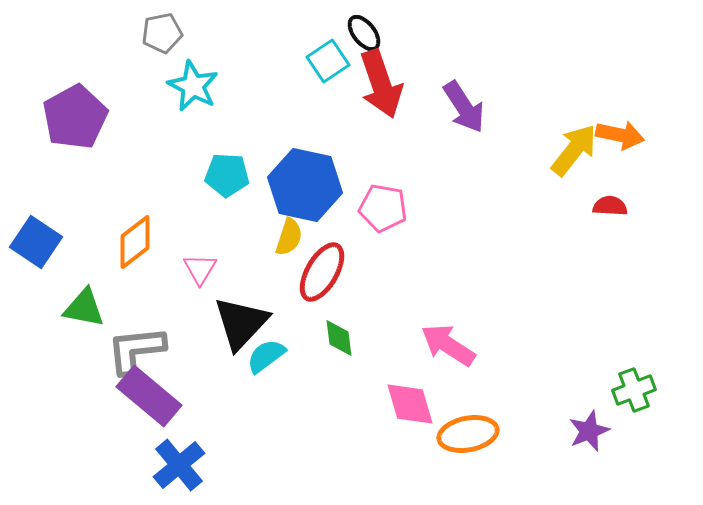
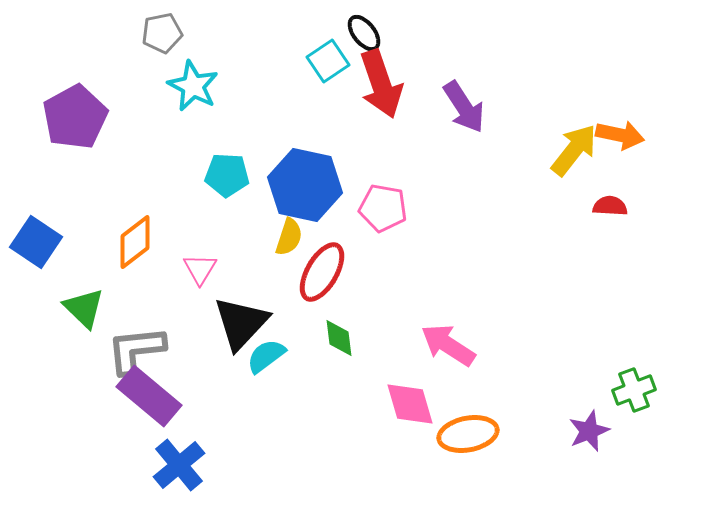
green triangle: rotated 33 degrees clockwise
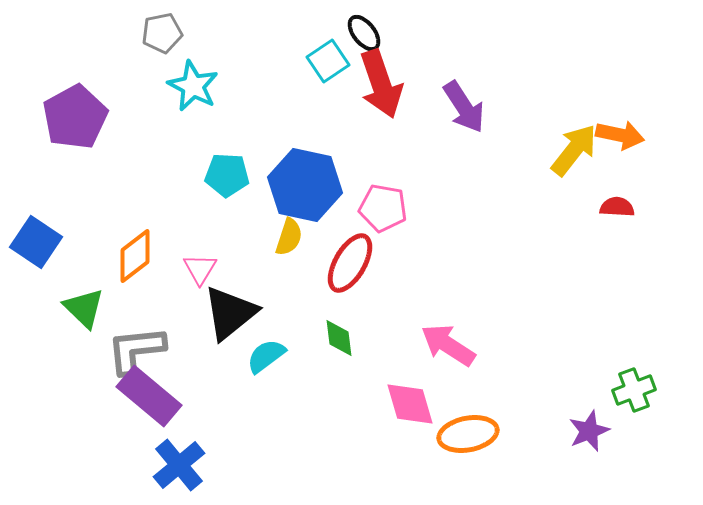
red semicircle: moved 7 px right, 1 px down
orange diamond: moved 14 px down
red ellipse: moved 28 px right, 9 px up
black triangle: moved 11 px left, 10 px up; rotated 8 degrees clockwise
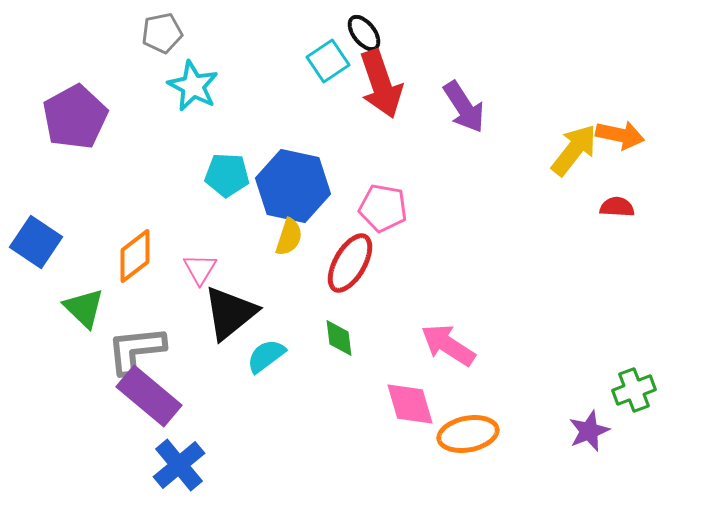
blue hexagon: moved 12 px left, 1 px down
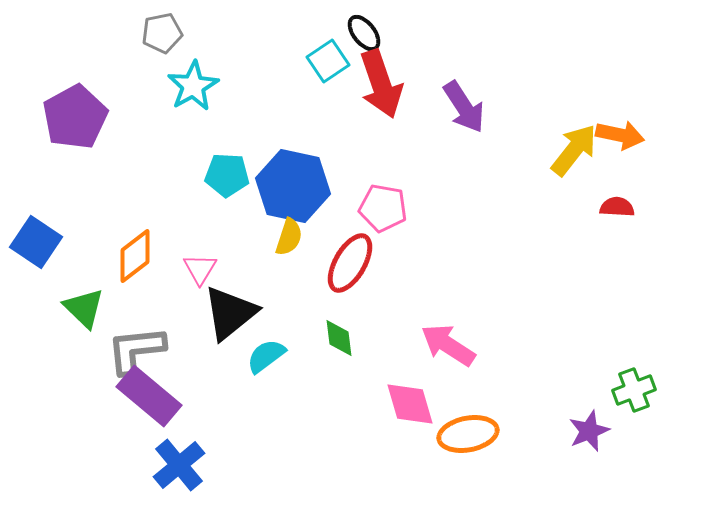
cyan star: rotated 15 degrees clockwise
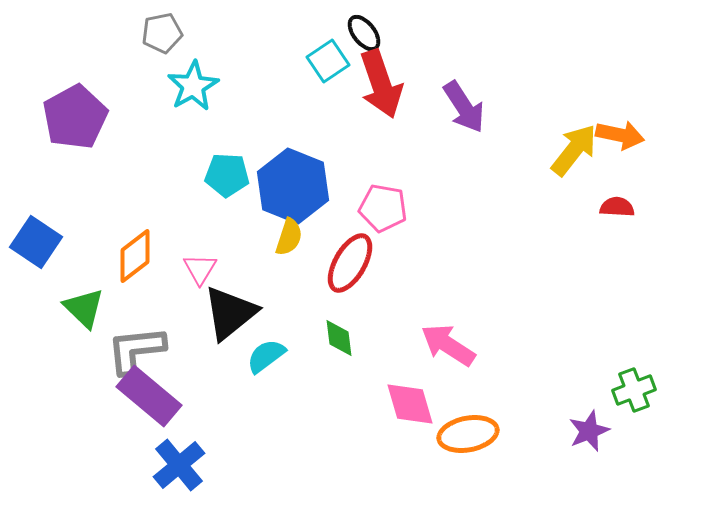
blue hexagon: rotated 10 degrees clockwise
